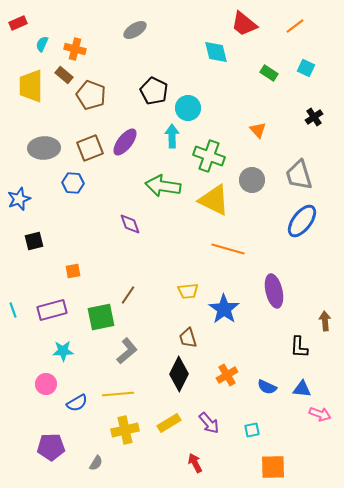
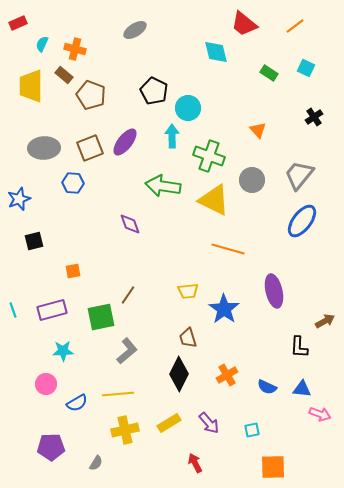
gray trapezoid at (299, 175): rotated 56 degrees clockwise
brown arrow at (325, 321): rotated 66 degrees clockwise
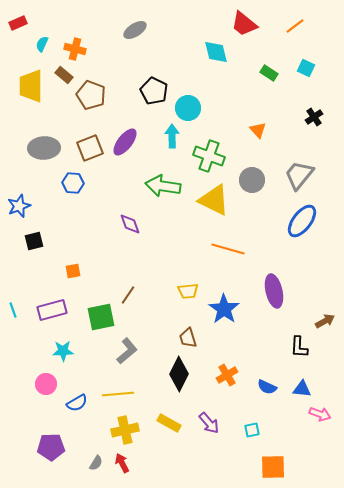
blue star at (19, 199): moved 7 px down
yellow rectangle at (169, 423): rotated 60 degrees clockwise
red arrow at (195, 463): moved 73 px left
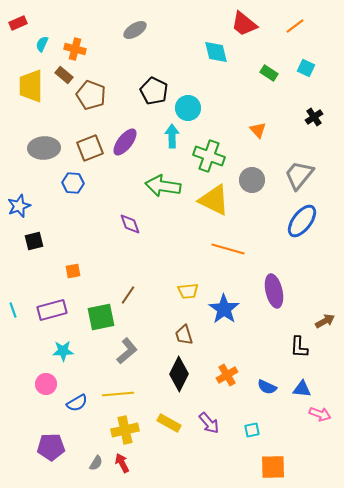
brown trapezoid at (188, 338): moved 4 px left, 3 px up
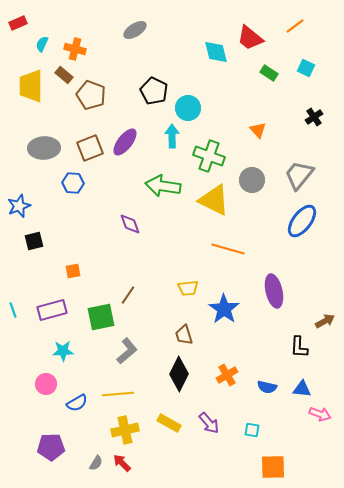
red trapezoid at (244, 24): moved 6 px right, 14 px down
yellow trapezoid at (188, 291): moved 3 px up
blue semicircle at (267, 387): rotated 12 degrees counterclockwise
cyan square at (252, 430): rotated 21 degrees clockwise
red arrow at (122, 463): rotated 18 degrees counterclockwise
